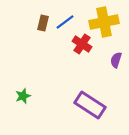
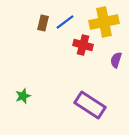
red cross: moved 1 px right, 1 px down; rotated 18 degrees counterclockwise
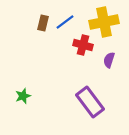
purple semicircle: moved 7 px left
purple rectangle: moved 3 px up; rotated 20 degrees clockwise
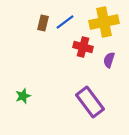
red cross: moved 2 px down
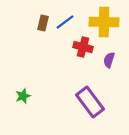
yellow cross: rotated 12 degrees clockwise
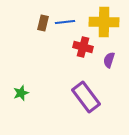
blue line: rotated 30 degrees clockwise
green star: moved 2 px left, 3 px up
purple rectangle: moved 4 px left, 5 px up
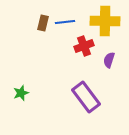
yellow cross: moved 1 px right, 1 px up
red cross: moved 1 px right, 1 px up; rotated 36 degrees counterclockwise
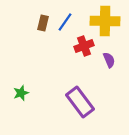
blue line: rotated 48 degrees counterclockwise
purple semicircle: rotated 140 degrees clockwise
purple rectangle: moved 6 px left, 5 px down
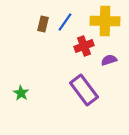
brown rectangle: moved 1 px down
purple semicircle: rotated 84 degrees counterclockwise
green star: rotated 21 degrees counterclockwise
purple rectangle: moved 4 px right, 12 px up
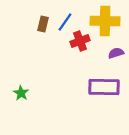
red cross: moved 4 px left, 5 px up
purple semicircle: moved 7 px right, 7 px up
purple rectangle: moved 20 px right, 3 px up; rotated 52 degrees counterclockwise
